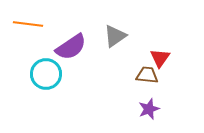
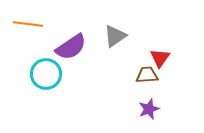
brown trapezoid: rotated 10 degrees counterclockwise
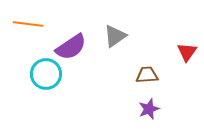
red triangle: moved 27 px right, 6 px up
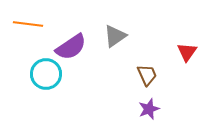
brown trapezoid: rotated 70 degrees clockwise
